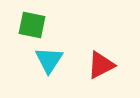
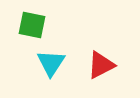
cyan triangle: moved 2 px right, 3 px down
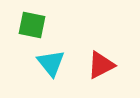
cyan triangle: rotated 12 degrees counterclockwise
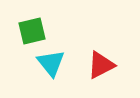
green square: moved 6 px down; rotated 24 degrees counterclockwise
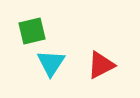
cyan triangle: rotated 12 degrees clockwise
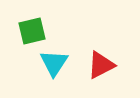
cyan triangle: moved 3 px right
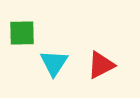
green square: moved 10 px left, 2 px down; rotated 12 degrees clockwise
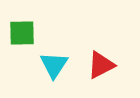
cyan triangle: moved 2 px down
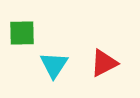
red triangle: moved 3 px right, 2 px up
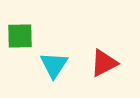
green square: moved 2 px left, 3 px down
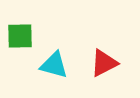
cyan triangle: rotated 48 degrees counterclockwise
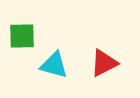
green square: moved 2 px right
